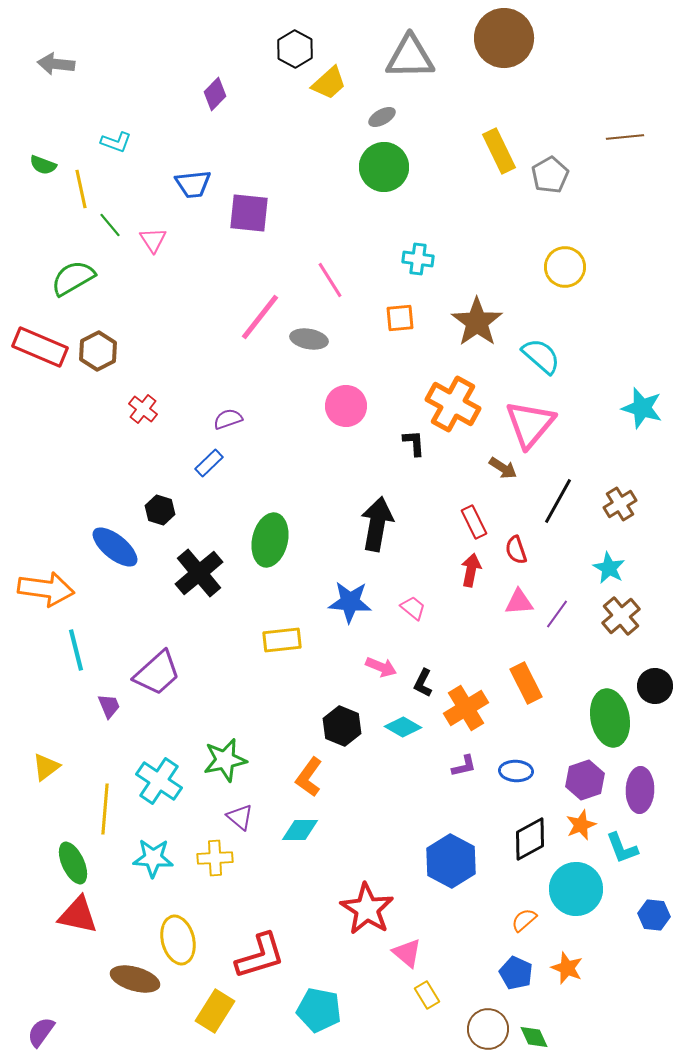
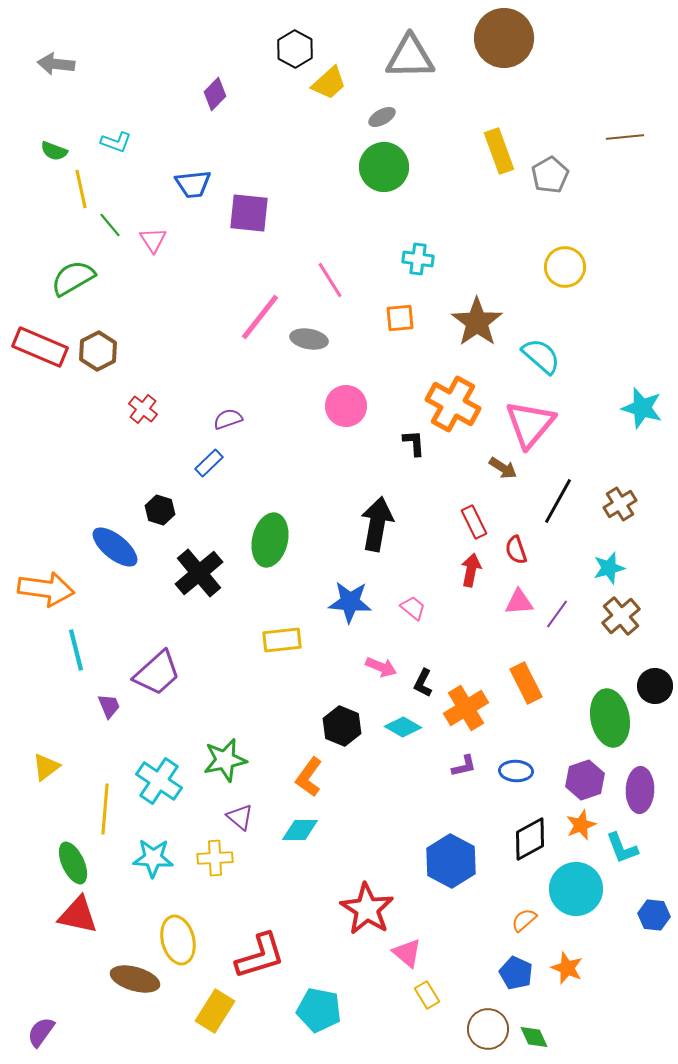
yellow rectangle at (499, 151): rotated 6 degrees clockwise
green semicircle at (43, 165): moved 11 px right, 14 px up
cyan star at (609, 568): rotated 28 degrees clockwise
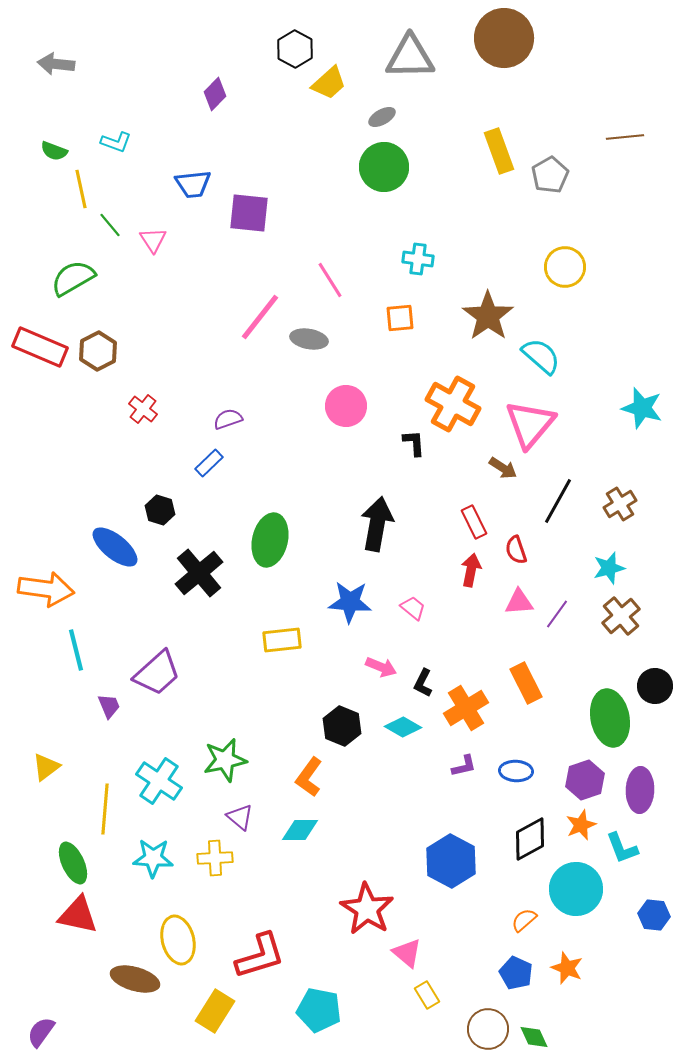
brown star at (477, 322): moved 11 px right, 6 px up
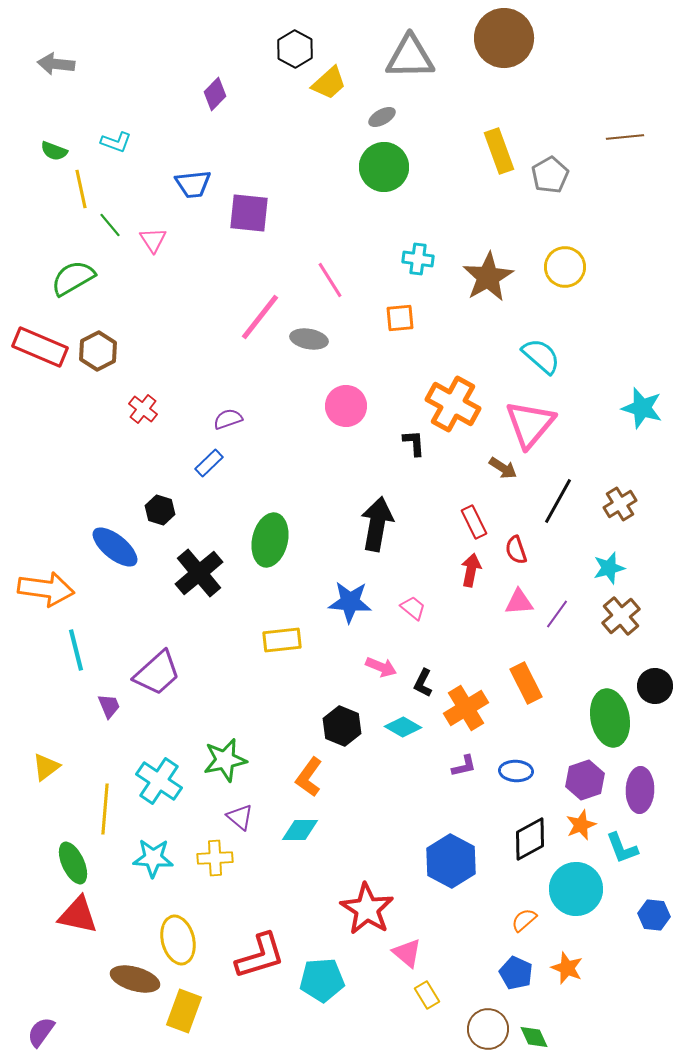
brown star at (488, 316): moved 39 px up; rotated 6 degrees clockwise
cyan pentagon at (319, 1010): moved 3 px right, 30 px up; rotated 15 degrees counterclockwise
yellow rectangle at (215, 1011): moved 31 px left; rotated 12 degrees counterclockwise
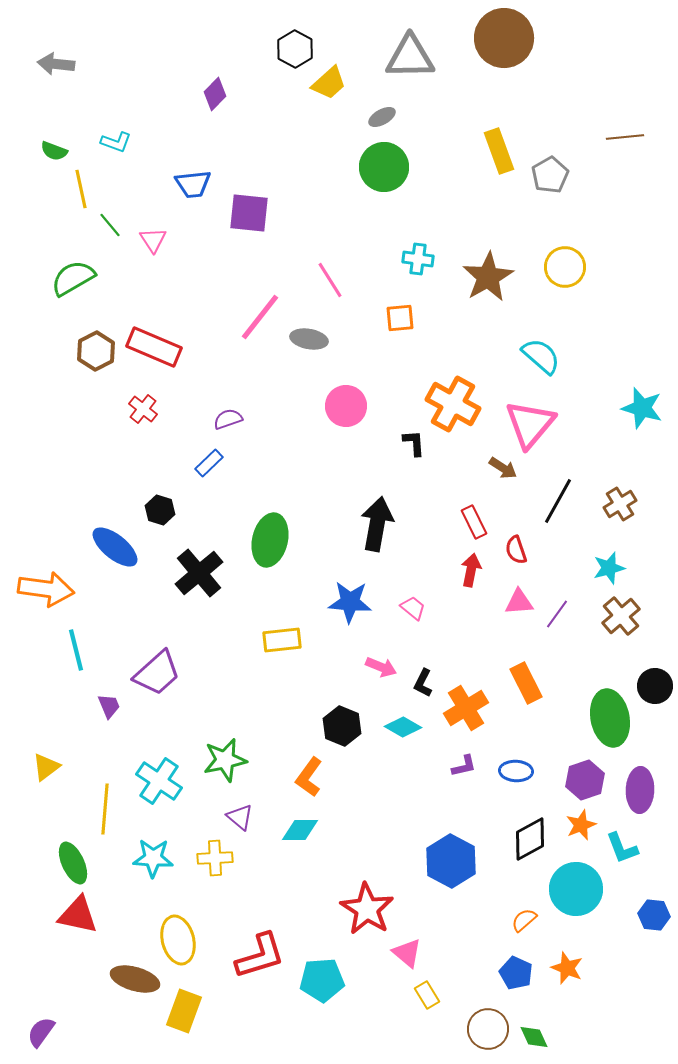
red rectangle at (40, 347): moved 114 px right
brown hexagon at (98, 351): moved 2 px left
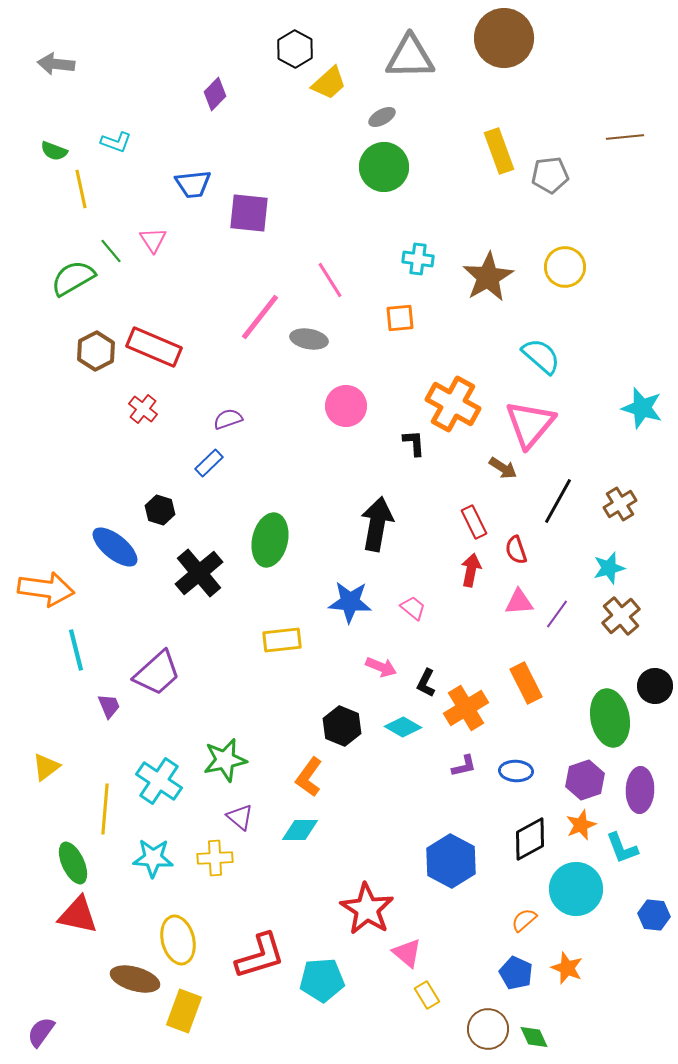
gray pentagon at (550, 175): rotated 24 degrees clockwise
green line at (110, 225): moved 1 px right, 26 px down
black L-shape at (423, 683): moved 3 px right
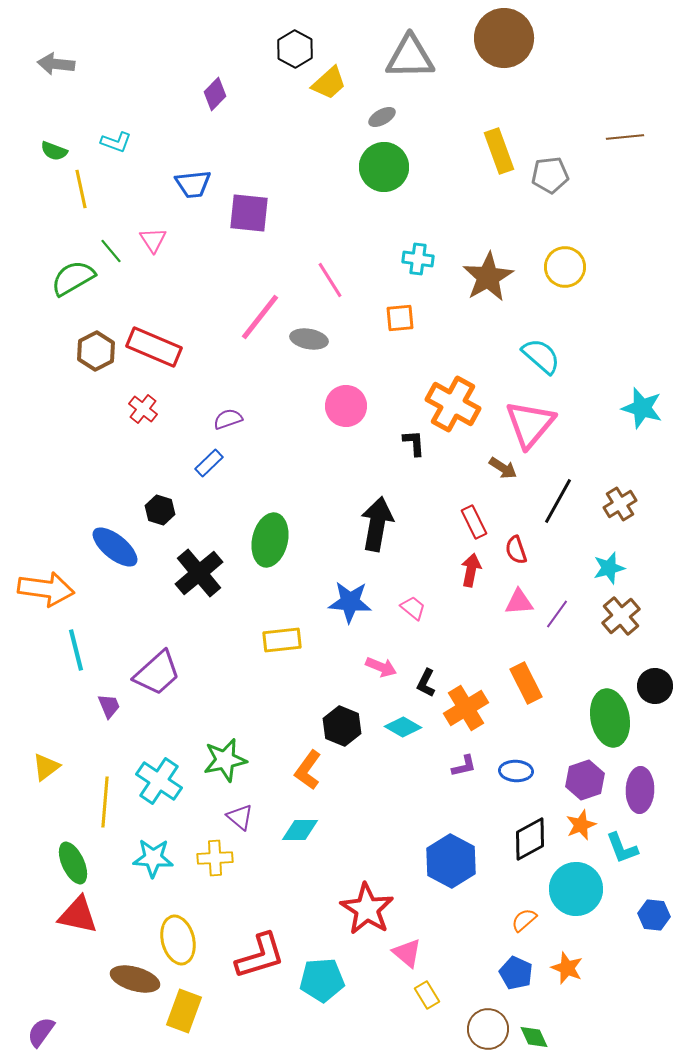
orange L-shape at (309, 777): moved 1 px left, 7 px up
yellow line at (105, 809): moved 7 px up
